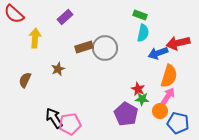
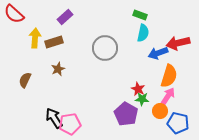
brown rectangle: moved 30 px left, 5 px up
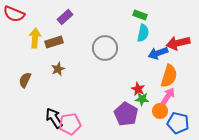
red semicircle: rotated 20 degrees counterclockwise
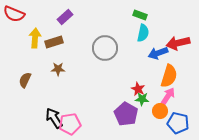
brown star: rotated 24 degrees clockwise
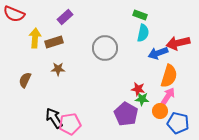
red star: rotated 16 degrees counterclockwise
